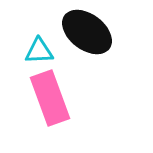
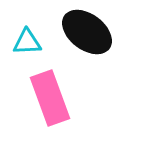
cyan triangle: moved 12 px left, 9 px up
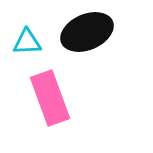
black ellipse: rotated 60 degrees counterclockwise
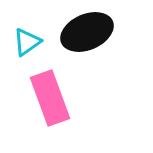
cyan triangle: rotated 32 degrees counterclockwise
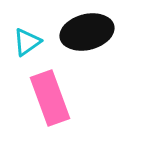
black ellipse: rotated 9 degrees clockwise
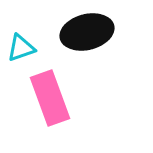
cyan triangle: moved 6 px left, 6 px down; rotated 16 degrees clockwise
